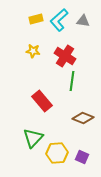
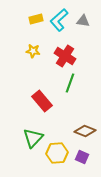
green line: moved 2 px left, 2 px down; rotated 12 degrees clockwise
brown diamond: moved 2 px right, 13 px down
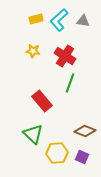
green triangle: moved 4 px up; rotated 30 degrees counterclockwise
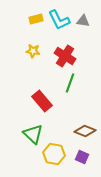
cyan L-shape: rotated 75 degrees counterclockwise
yellow hexagon: moved 3 px left, 1 px down; rotated 15 degrees clockwise
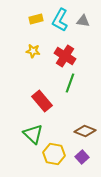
cyan L-shape: moved 1 px right; rotated 55 degrees clockwise
purple square: rotated 24 degrees clockwise
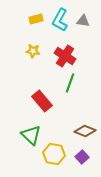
green triangle: moved 2 px left, 1 px down
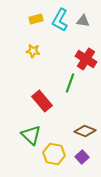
red cross: moved 21 px right, 3 px down
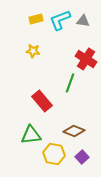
cyan L-shape: rotated 40 degrees clockwise
brown diamond: moved 11 px left
green triangle: rotated 50 degrees counterclockwise
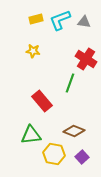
gray triangle: moved 1 px right, 1 px down
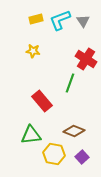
gray triangle: moved 1 px left, 1 px up; rotated 48 degrees clockwise
